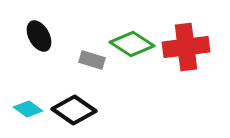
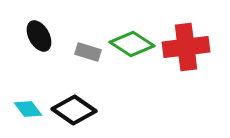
gray rectangle: moved 4 px left, 8 px up
cyan diamond: rotated 16 degrees clockwise
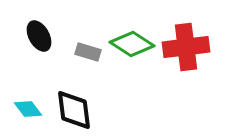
black diamond: rotated 48 degrees clockwise
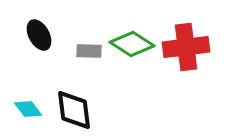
black ellipse: moved 1 px up
gray rectangle: moved 1 px right, 1 px up; rotated 15 degrees counterclockwise
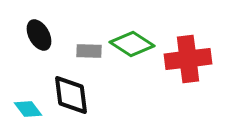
red cross: moved 2 px right, 12 px down
black diamond: moved 3 px left, 15 px up
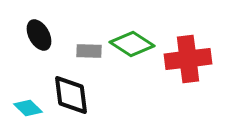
cyan diamond: moved 1 px up; rotated 8 degrees counterclockwise
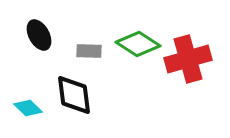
green diamond: moved 6 px right
red cross: rotated 9 degrees counterclockwise
black diamond: moved 3 px right
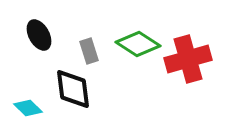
gray rectangle: rotated 70 degrees clockwise
black diamond: moved 1 px left, 6 px up
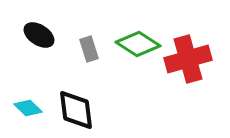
black ellipse: rotated 28 degrees counterclockwise
gray rectangle: moved 2 px up
black diamond: moved 3 px right, 21 px down
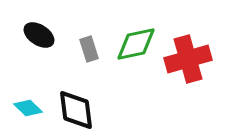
green diamond: moved 2 px left; rotated 45 degrees counterclockwise
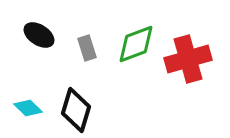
green diamond: rotated 9 degrees counterclockwise
gray rectangle: moved 2 px left, 1 px up
black diamond: rotated 24 degrees clockwise
